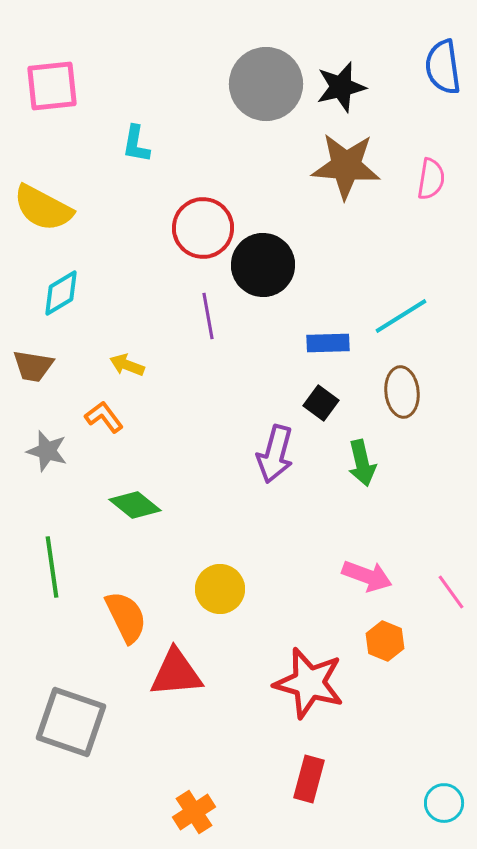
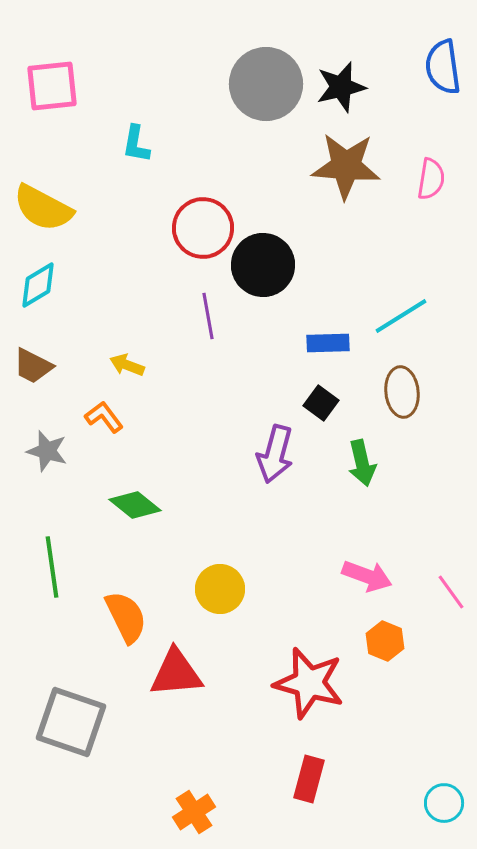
cyan diamond: moved 23 px left, 8 px up
brown trapezoid: rotated 18 degrees clockwise
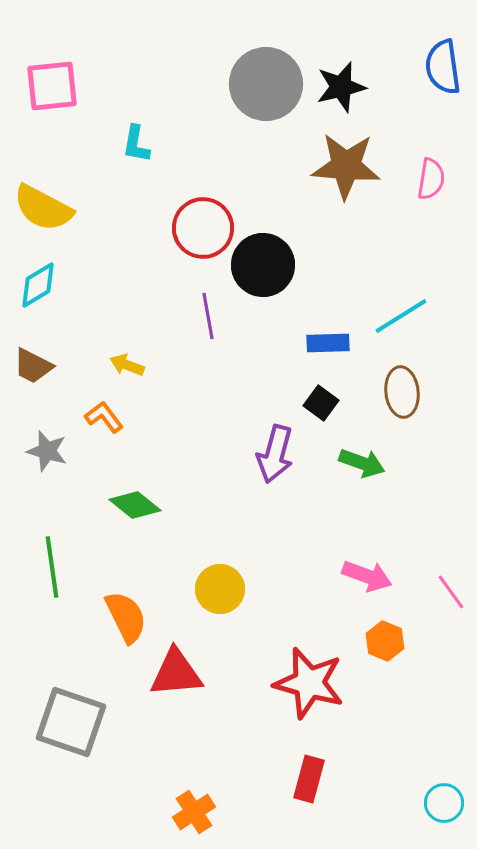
green arrow: rotated 57 degrees counterclockwise
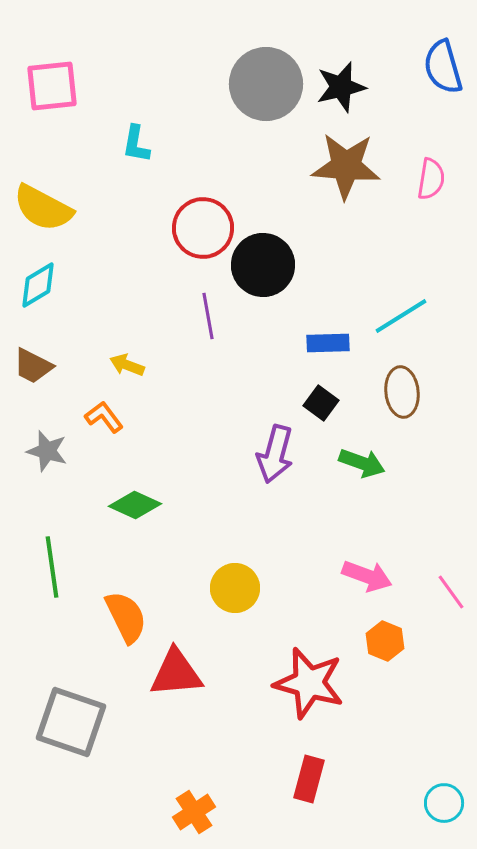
blue semicircle: rotated 8 degrees counterclockwise
green diamond: rotated 15 degrees counterclockwise
yellow circle: moved 15 px right, 1 px up
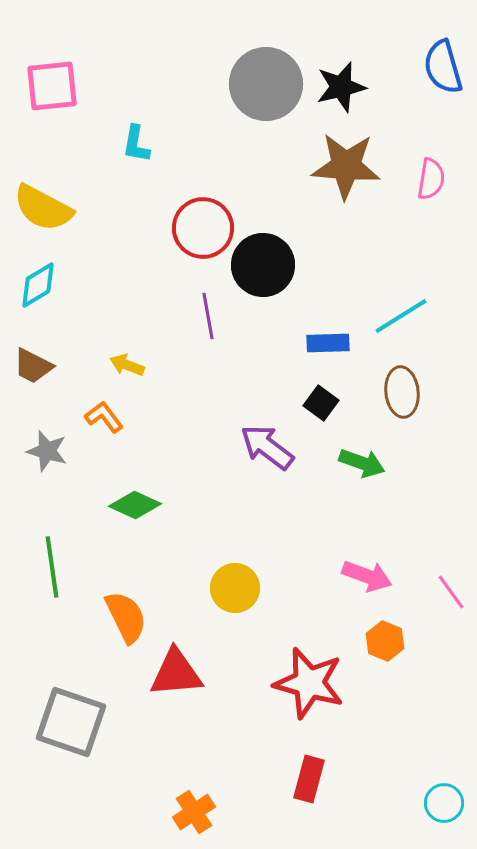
purple arrow: moved 8 px left, 7 px up; rotated 112 degrees clockwise
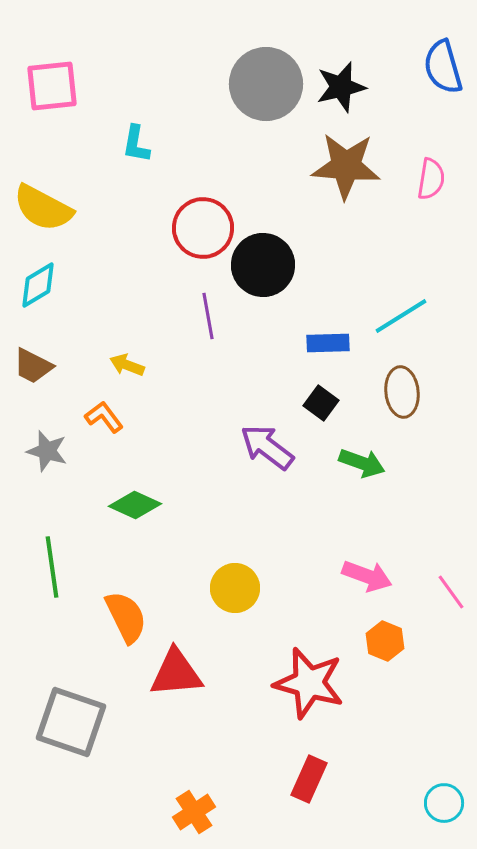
red rectangle: rotated 9 degrees clockwise
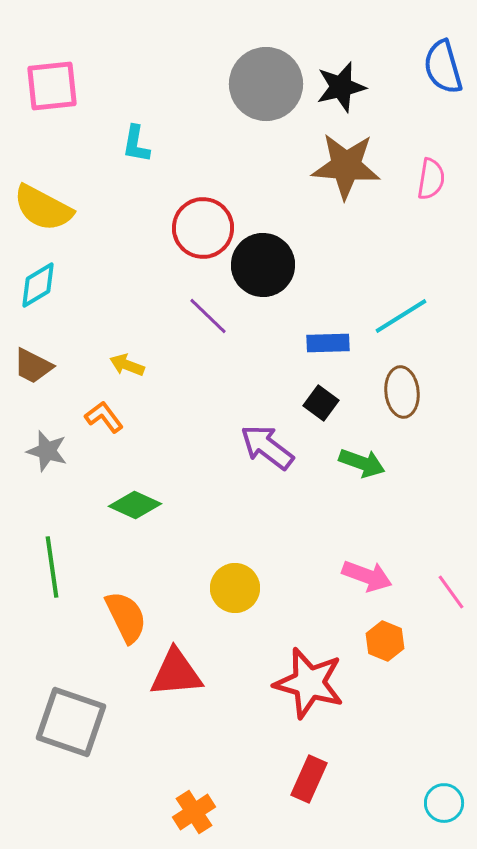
purple line: rotated 36 degrees counterclockwise
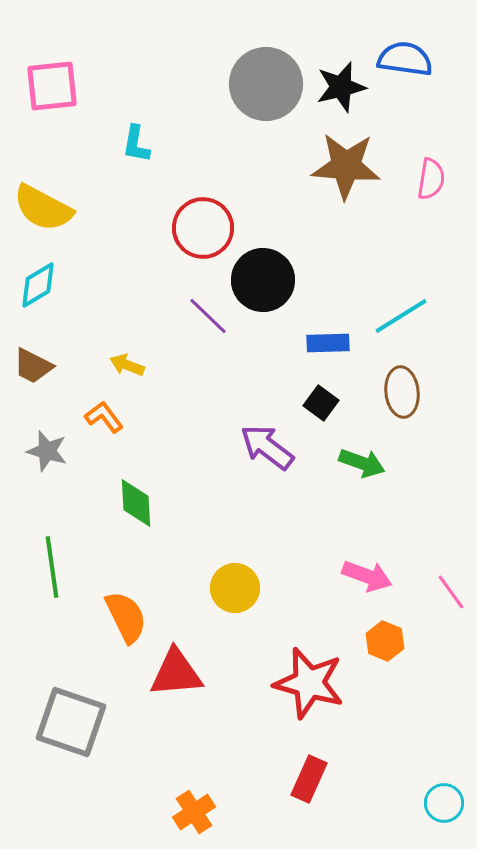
blue semicircle: moved 38 px left, 8 px up; rotated 114 degrees clockwise
black circle: moved 15 px down
green diamond: moved 1 px right, 2 px up; rotated 63 degrees clockwise
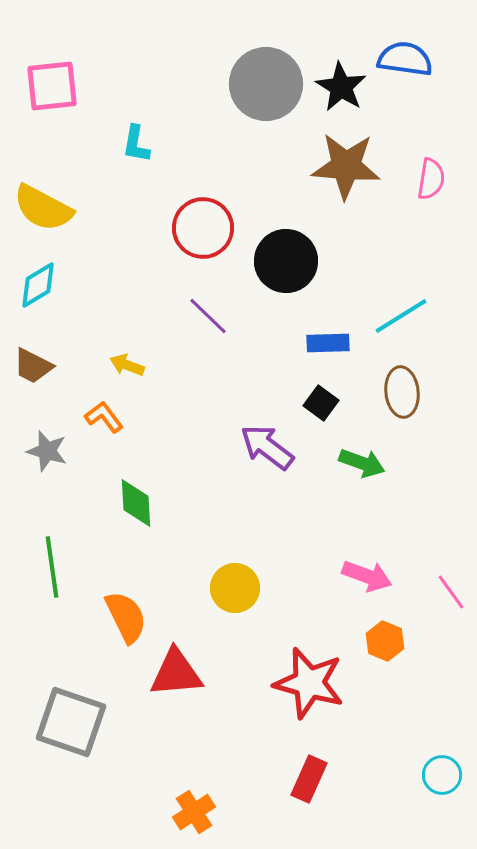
black star: rotated 27 degrees counterclockwise
black circle: moved 23 px right, 19 px up
cyan circle: moved 2 px left, 28 px up
